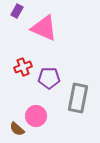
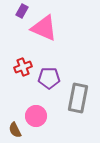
purple rectangle: moved 5 px right
brown semicircle: moved 2 px left, 1 px down; rotated 21 degrees clockwise
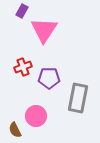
pink triangle: moved 2 px down; rotated 40 degrees clockwise
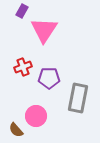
brown semicircle: moved 1 px right; rotated 14 degrees counterclockwise
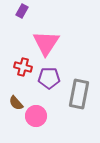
pink triangle: moved 2 px right, 13 px down
red cross: rotated 36 degrees clockwise
gray rectangle: moved 1 px right, 4 px up
brown semicircle: moved 27 px up
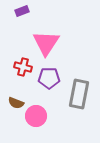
purple rectangle: rotated 40 degrees clockwise
brown semicircle: rotated 28 degrees counterclockwise
